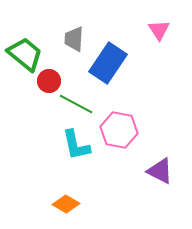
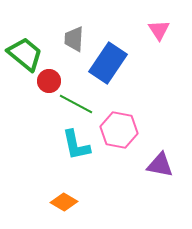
purple triangle: moved 6 px up; rotated 16 degrees counterclockwise
orange diamond: moved 2 px left, 2 px up
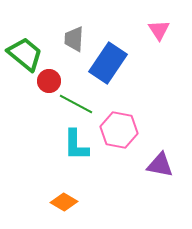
cyan L-shape: rotated 12 degrees clockwise
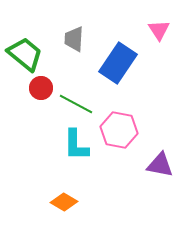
blue rectangle: moved 10 px right
red circle: moved 8 px left, 7 px down
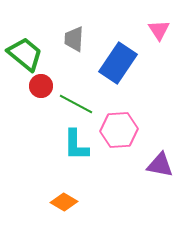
red circle: moved 2 px up
pink hexagon: rotated 15 degrees counterclockwise
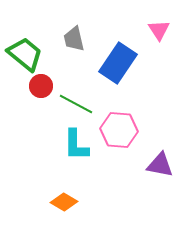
gray trapezoid: rotated 16 degrees counterclockwise
pink hexagon: rotated 9 degrees clockwise
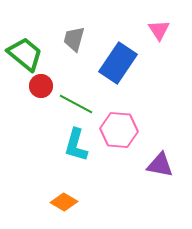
gray trapezoid: rotated 28 degrees clockwise
cyan L-shape: rotated 16 degrees clockwise
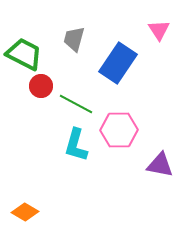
green trapezoid: moved 1 px left; rotated 12 degrees counterclockwise
pink hexagon: rotated 6 degrees counterclockwise
orange diamond: moved 39 px left, 10 px down
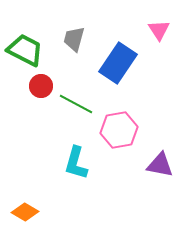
green trapezoid: moved 1 px right, 4 px up
pink hexagon: rotated 9 degrees counterclockwise
cyan L-shape: moved 18 px down
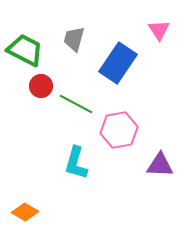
purple triangle: rotated 8 degrees counterclockwise
